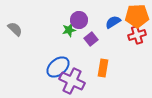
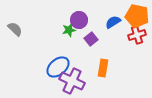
orange pentagon: rotated 15 degrees clockwise
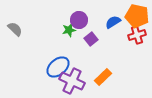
orange rectangle: moved 9 px down; rotated 36 degrees clockwise
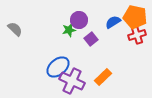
orange pentagon: moved 2 px left, 1 px down
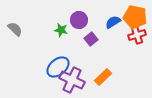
green star: moved 8 px left; rotated 24 degrees clockwise
purple cross: moved 1 px up
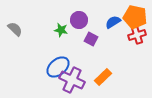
purple square: rotated 24 degrees counterclockwise
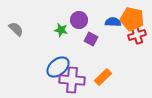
orange pentagon: moved 3 px left, 2 px down
blue semicircle: rotated 35 degrees clockwise
gray semicircle: moved 1 px right
purple cross: rotated 20 degrees counterclockwise
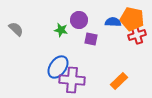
purple square: rotated 16 degrees counterclockwise
blue ellipse: rotated 15 degrees counterclockwise
orange rectangle: moved 16 px right, 4 px down
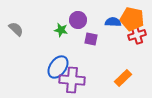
purple circle: moved 1 px left
orange rectangle: moved 4 px right, 3 px up
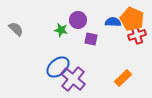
orange pentagon: rotated 10 degrees clockwise
blue ellipse: rotated 15 degrees clockwise
purple cross: moved 1 px right, 1 px up; rotated 35 degrees clockwise
